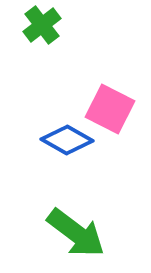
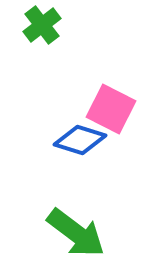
pink square: moved 1 px right
blue diamond: moved 13 px right; rotated 12 degrees counterclockwise
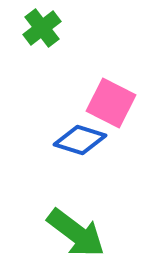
green cross: moved 3 px down
pink square: moved 6 px up
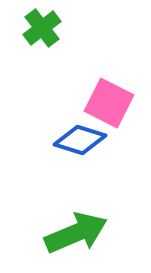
pink square: moved 2 px left
green arrow: rotated 60 degrees counterclockwise
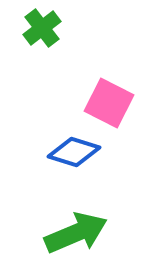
blue diamond: moved 6 px left, 12 px down
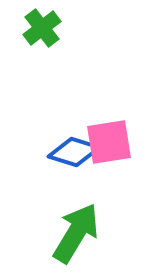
pink square: moved 39 px down; rotated 36 degrees counterclockwise
green arrow: rotated 36 degrees counterclockwise
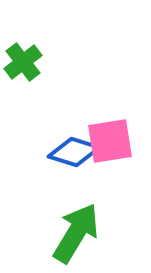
green cross: moved 19 px left, 34 px down
pink square: moved 1 px right, 1 px up
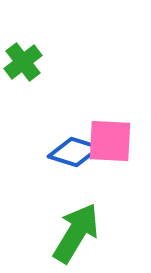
pink square: rotated 12 degrees clockwise
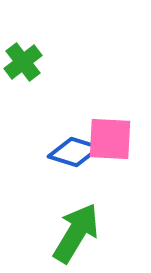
pink square: moved 2 px up
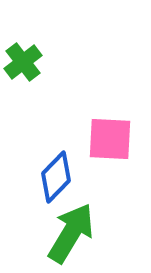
blue diamond: moved 18 px left, 25 px down; rotated 63 degrees counterclockwise
green arrow: moved 5 px left
